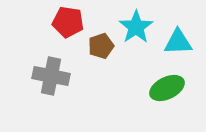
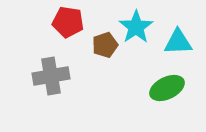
brown pentagon: moved 4 px right, 1 px up
gray cross: rotated 21 degrees counterclockwise
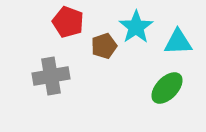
red pentagon: rotated 12 degrees clockwise
brown pentagon: moved 1 px left, 1 px down
green ellipse: rotated 20 degrees counterclockwise
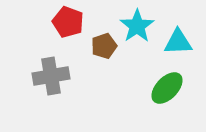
cyan star: moved 1 px right, 1 px up
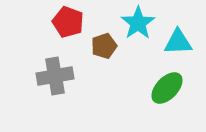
cyan star: moved 1 px right, 3 px up
gray cross: moved 4 px right
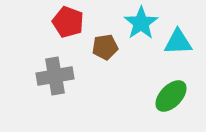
cyan star: moved 3 px right
brown pentagon: moved 1 px right, 1 px down; rotated 10 degrees clockwise
green ellipse: moved 4 px right, 8 px down
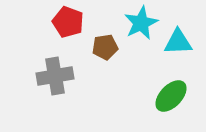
cyan star: rotated 8 degrees clockwise
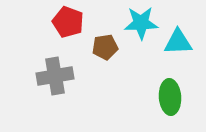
cyan star: rotated 24 degrees clockwise
green ellipse: moved 1 px left, 1 px down; rotated 48 degrees counterclockwise
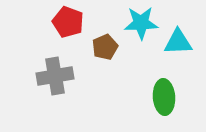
brown pentagon: rotated 15 degrees counterclockwise
green ellipse: moved 6 px left
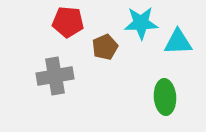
red pentagon: rotated 16 degrees counterclockwise
green ellipse: moved 1 px right
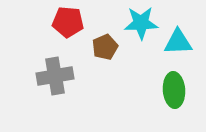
green ellipse: moved 9 px right, 7 px up
